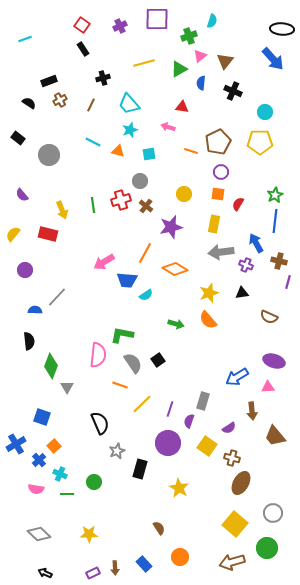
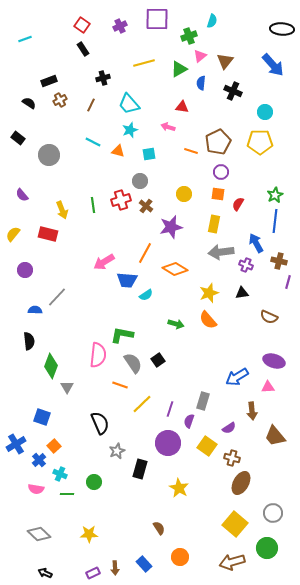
blue arrow at (273, 59): moved 6 px down
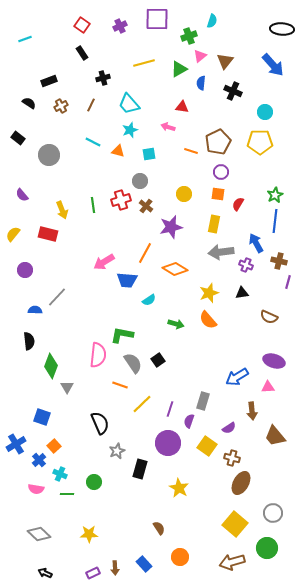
black rectangle at (83, 49): moved 1 px left, 4 px down
brown cross at (60, 100): moved 1 px right, 6 px down
cyan semicircle at (146, 295): moved 3 px right, 5 px down
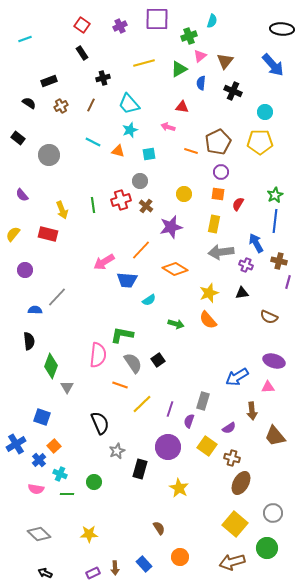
orange line at (145, 253): moved 4 px left, 3 px up; rotated 15 degrees clockwise
purple circle at (168, 443): moved 4 px down
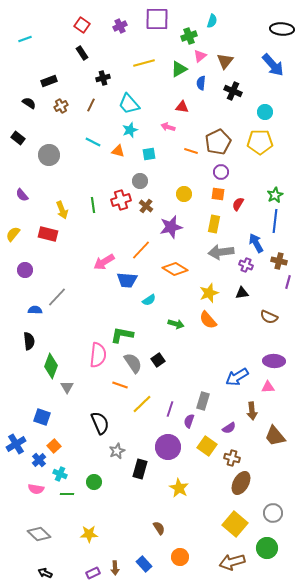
purple ellipse at (274, 361): rotated 15 degrees counterclockwise
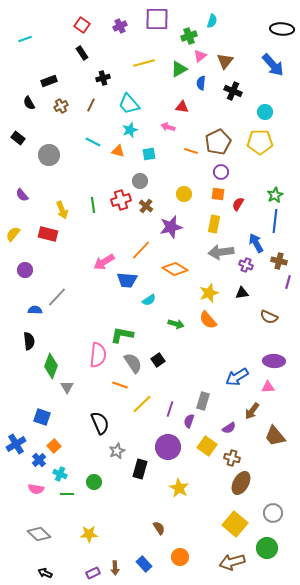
black semicircle at (29, 103): rotated 152 degrees counterclockwise
brown arrow at (252, 411): rotated 42 degrees clockwise
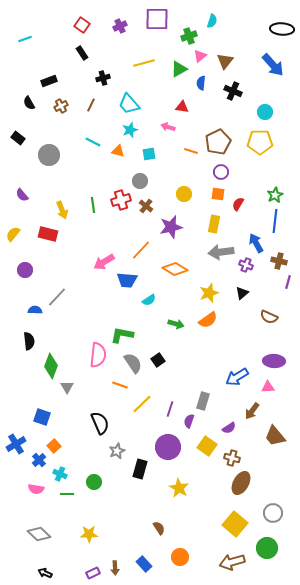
black triangle at (242, 293): rotated 32 degrees counterclockwise
orange semicircle at (208, 320): rotated 84 degrees counterclockwise
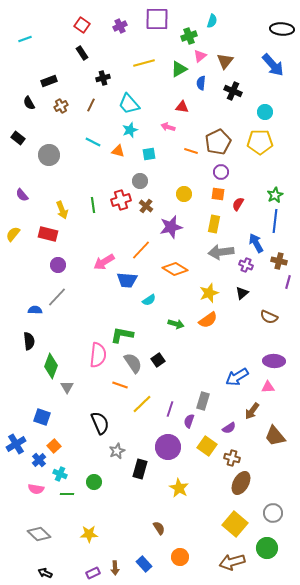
purple circle at (25, 270): moved 33 px right, 5 px up
